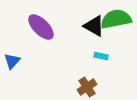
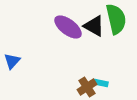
green semicircle: rotated 88 degrees clockwise
purple ellipse: moved 27 px right; rotated 8 degrees counterclockwise
cyan rectangle: moved 27 px down
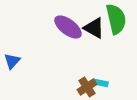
black triangle: moved 2 px down
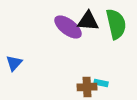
green semicircle: moved 5 px down
black triangle: moved 6 px left, 7 px up; rotated 25 degrees counterclockwise
blue triangle: moved 2 px right, 2 px down
brown cross: rotated 30 degrees clockwise
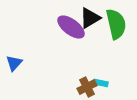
black triangle: moved 2 px right, 3 px up; rotated 35 degrees counterclockwise
purple ellipse: moved 3 px right
brown cross: rotated 24 degrees counterclockwise
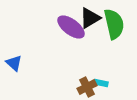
green semicircle: moved 2 px left
blue triangle: rotated 30 degrees counterclockwise
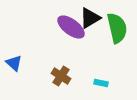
green semicircle: moved 3 px right, 4 px down
brown cross: moved 26 px left, 11 px up; rotated 30 degrees counterclockwise
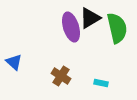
purple ellipse: rotated 36 degrees clockwise
blue triangle: moved 1 px up
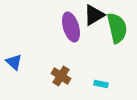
black triangle: moved 4 px right, 3 px up
cyan rectangle: moved 1 px down
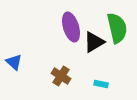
black triangle: moved 27 px down
